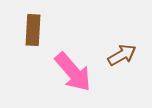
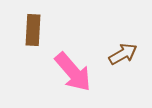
brown arrow: moved 1 px right, 1 px up
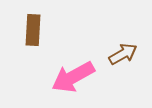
pink arrow: moved 5 px down; rotated 102 degrees clockwise
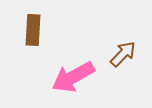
brown arrow: rotated 16 degrees counterclockwise
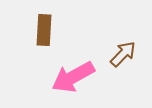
brown rectangle: moved 11 px right
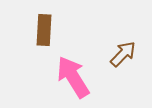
pink arrow: rotated 87 degrees clockwise
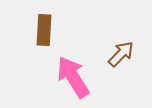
brown arrow: moved 2 px left
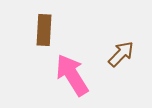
pink arrow: moved 1 px left, 2 px up
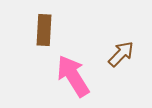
pink arrow: moved 1 px right, 1 px down
